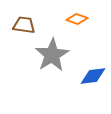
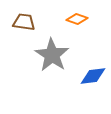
brown trapezoid: moved 3 px up
gray star: rotated 8 degrees counterclockwise
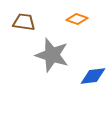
gray star: rotated 16 degrees counterclockwise
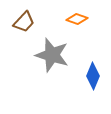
brown trapezoid: rotated 125 degrees clockwise
blue diamond: rotated 60 degrees counterclockwise
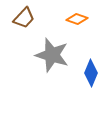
brown trapezoid: moved 4 px up
blue diamond: moved 2 px left, 3 px up
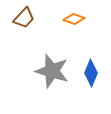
orange diamond: moved 3 px left
gray star: moved 16 px down
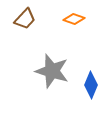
brown trapezoid: moved 1 px right, 1 px down
blue diamond: moved 12 px down
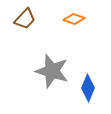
blue diamond: moved 3 px left, 3 px down
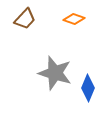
gray star: moved 3 px right, 2 px down
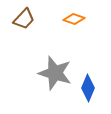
brown trapezoid: moved 1 px left
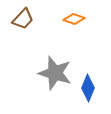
brown trapezoid: moved 1 px left
